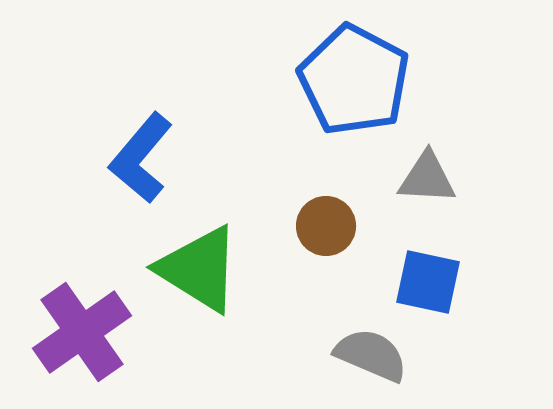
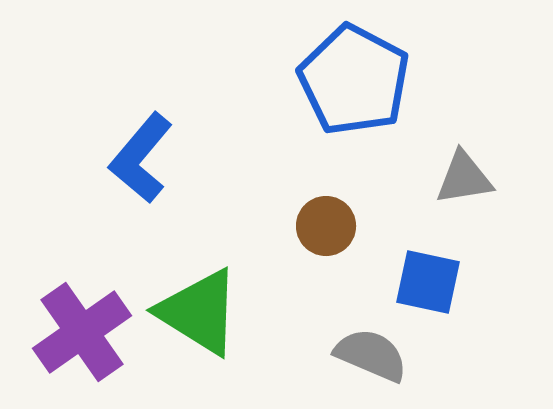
gray triangle: moved 37 px right; rotated 12 degrees counterclockwise
green triangle: moved 43 px down
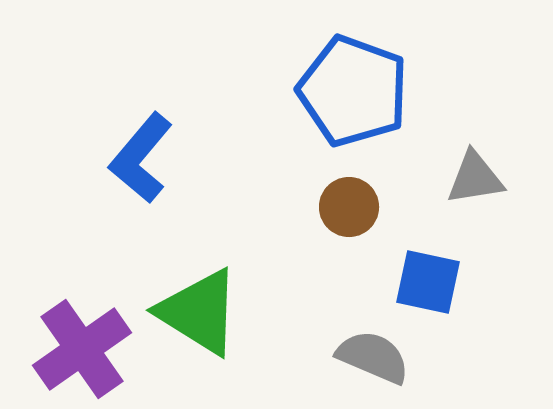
blue pentagon: moved 1 px left, 11 px down; rotated 8 degrees counterclockwise
gray triangle: moved 11 px right
brown circle: moved 23 px right, 19 px up
purple cross: moved 17 px down
gray semicircle: moved 2 px right, 2 px down
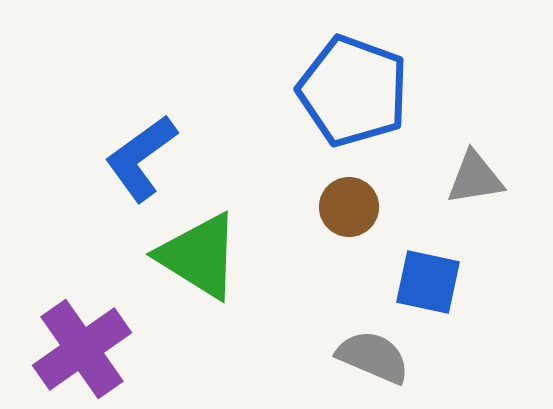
blue L-shape: rotated 14 degrees clockwise
green triangle: moved 56 px up
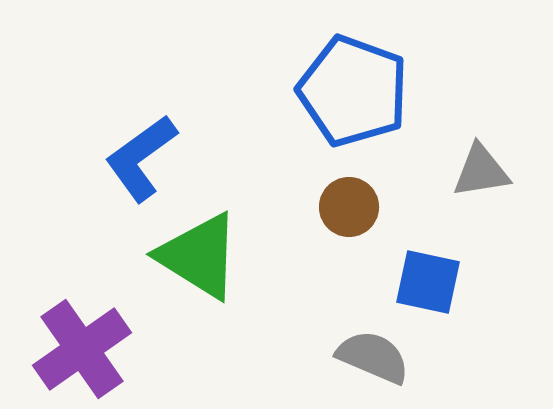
gray triangle: moved 6 px right, 7 px up
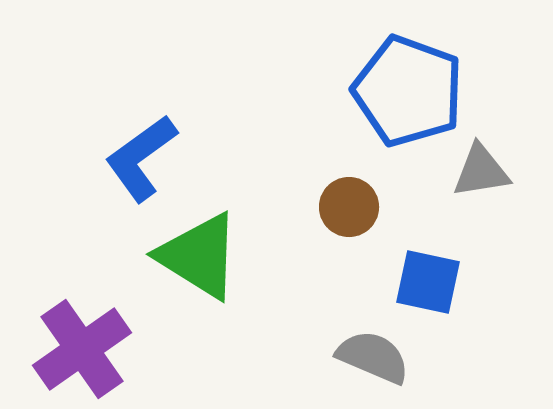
blue pentagon: moved 55 px right
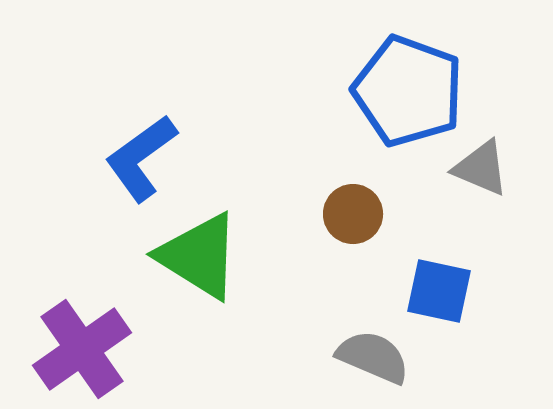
gray triangle: moved 3 px up; rotated 32 degrees clockwise
brown circle: moved 4 px right, 7 px down
blue square: moved 11 px right, 9 px down
